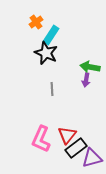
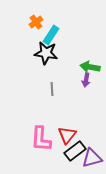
black star: rotated 15 degrees counterclockwise
pink L-shape: rotated 20 degrees counterclockwise
black rectangle: moved 1 px left, 3 px down
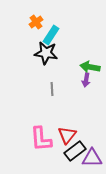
pink L-shape: rotated 8 degrees counterclockwise
purple triangle: rotated 15 degrees clockwise
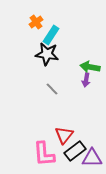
black star: moved 1 px right, 1 px down
gray line: rotated 40 degrees counterclockwise
red triangle: moved 3 px left
pink L-shape: moved 3 px right, 15 px down
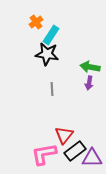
purple arrow: moved 3 px right, 3 px down
gray line: rotated 40 degrees clockwise
pink L-shape: rotated 84 degrees clockwise
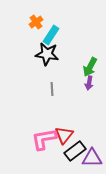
green arrow: rotated 72 degrees counterclockwise
pink L-shape: moved 15 px up
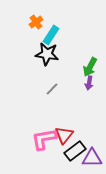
gray line: rotated 48 degrees clockwise
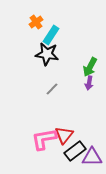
purple triangle: moved 1 px up
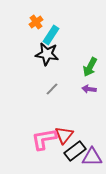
purple arrow: moved 6 px down; rotated 88 degrees clockwise
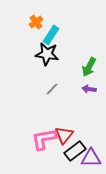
green arrow: moved 1 px left
purple triangle: moved 1 px left, 1 px down
